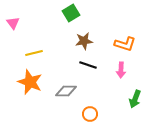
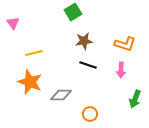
green square: moved 2 px right, 1 px up
gray diamond: moved 5 px left, 4 px down
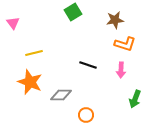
brown star: moved 31 px right, 21 px up
orange circle: moved 4 px left, 1 px down
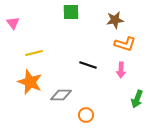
green square: moved 2 px left; rotated 30 degrees clockwise
green arrow: moved 2 px right
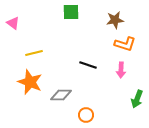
pink triangle: rotated 16 degrees counterclockwise
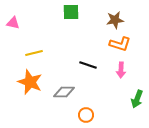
pink triangle: rotated 24 degrees counterclockwise
orange L-shape: moved 5 px left
gray diamond: moved 3 px right, 3 px up
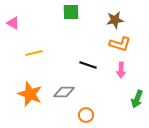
pink triangle: rotated 16 degrees clockwise
orange star: moved 12 px down
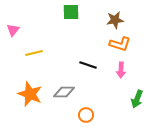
pink triangle: moved 7 px down; rotated 40 degrees clockwise
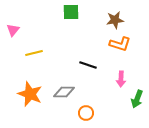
pink arrow: moved 9 px down
orange circle: moved 2 px up
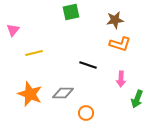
green square: rotated 12 degrees counterclockwise
gray diamond: moved 1 px left, 1 px down
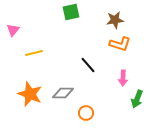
black line: rotated 30 degrees clockwise
pink arrow: moved 2 px right, 1 px up
